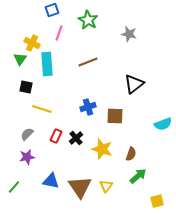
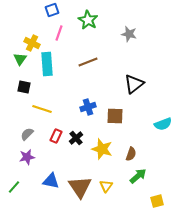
black square: moved 2 px left
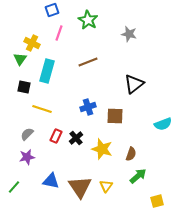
cyan rectangle: moved 7 px down; rotated 20 degrees clockwise
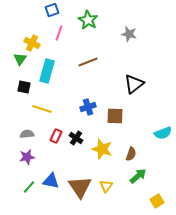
cyan semicircle: moved 9 px down
gray semicircle: rotated 40 degrees clockwise
black cross: rotated 16 degrees counterclockwise
green line: moved 15 px right
yellow square: rotated 16 degrees counterclockwise
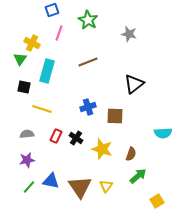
cyan semicircle: rotated 18 degrees clockwise
purple star: moved 3 px down
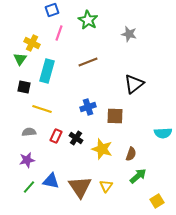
gray semicircle: moved 2 px right, 2 px up
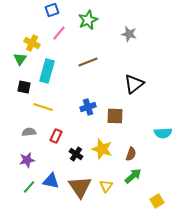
green star: rotated 18 degrees clockwise
pink line: rotated 21 degrees clockwise
yellow line: moved 1 px right, 2 px up
black cross: moved 16 px down
green arrow: moved 5 px left
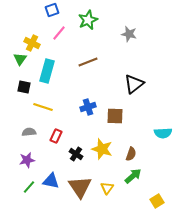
yellow triangle: moved 1 px right, 2 px down
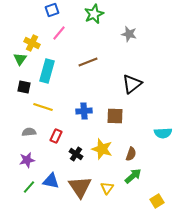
green star: moved 6 px right, 6 px up
black triangle: moved 2 px left
blue cross: moved 4 px left, 4 px down; rotated 14 degrees clockwise
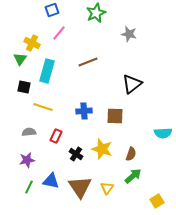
green star: moved 2 px right, 1 px up
green line: rotated 16 degrees counterclockwise
